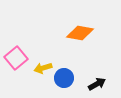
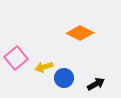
orange diamond: rotated 16 degrees clockwise
yellow arrow: moved 1 px right, 1 px up
black arrow: moved 1 px left
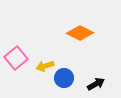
yellow arrow: moved 1 px right, 1 px up
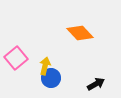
orange diamond: rotated 20 degrees clockwise
yellow arrow: rotated 120 degrees clockwise
blue circle: moved 13 px left
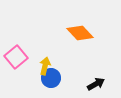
pink square: moved 1 px up
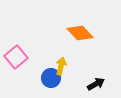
yellow arrow: moved 16 px right
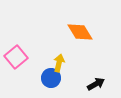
orange diamond: moved 1 px up; rotated 12 degrees clockwise
yellow arrow: moved 2 px left, 3 px up
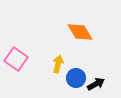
pink square: moved 2 px down; rotated 15 degrees counterclockwise
yellow arrow: moved 1 px left, 1 px down
blue circle: moved 25 px right
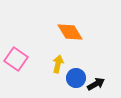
orange diamond: moved 10 px left
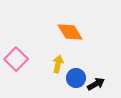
pink square: rotated 10 degrees clockwise
